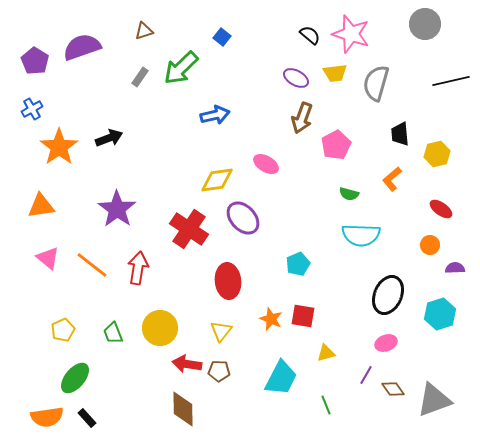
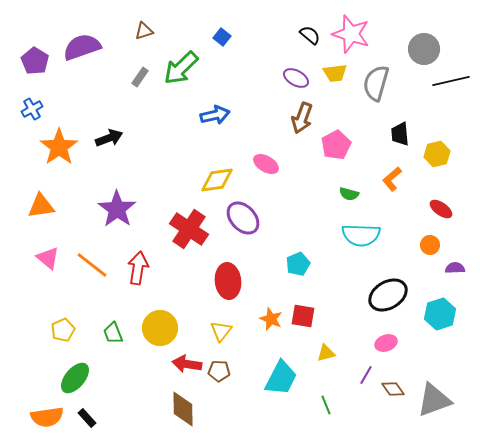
gray circle at (425, 24): moved 1 px left, 25 px down
black ellipse at (388, 295): rotated 36 degrees clockwise
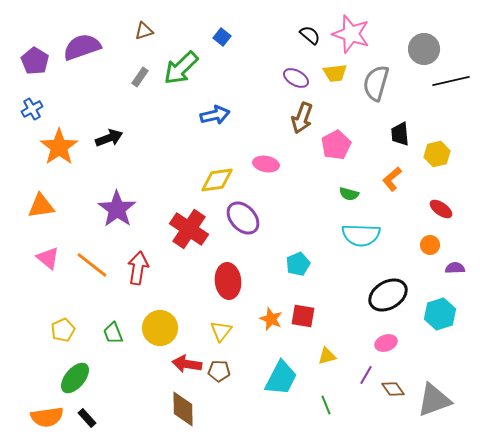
pink ellipse at (266, 164): rotated 20 degrees counterclockwise
yellow triangle at (326, 353): moved 1 px right, 3 px down
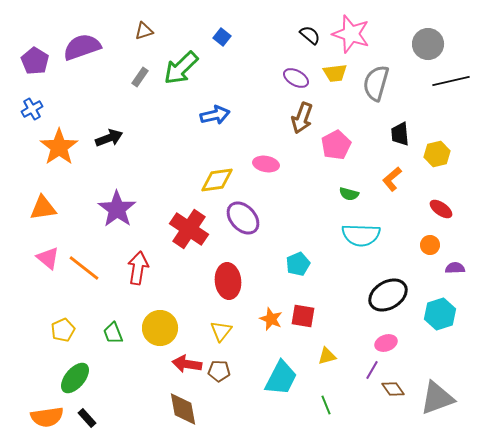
gray circle at (424, 49): moved 4 px right, 5 px up
orange triangle at (41, 206): moved 2 px right, 2 px down
orange line at (92, 265): moved 8 px left, 3 px down
purple line at (366, 375): moved 6 px right, 5 px up
gray triangle at (434, 400): moved 3 px right, 2 px up
brown diamond at (183, 409): rotated 9 degrees counterclockwise
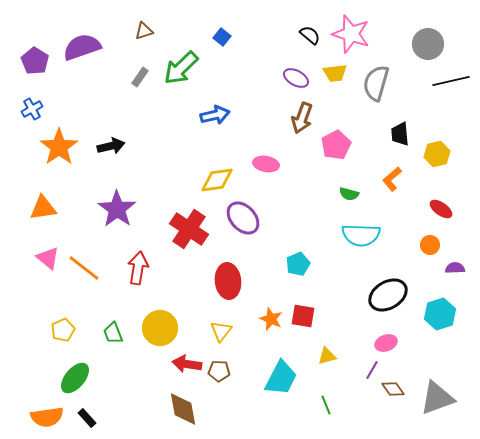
black arrow at (109, 138): moved 2 px right, 8 px down; rotated 8 degrees clockwise
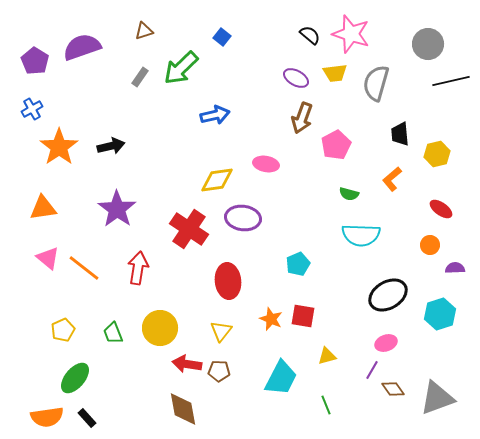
purple ellipse at (243, 218): rotated 40 degrees counterclockwise
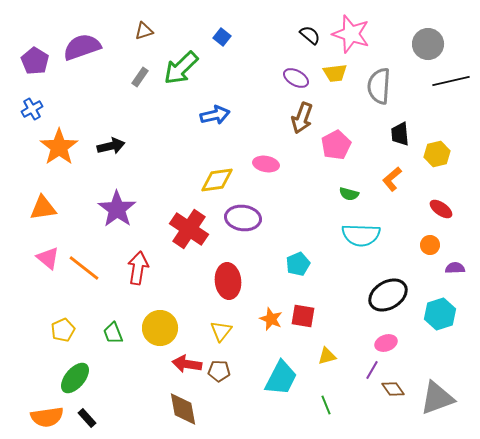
gray semicircle at (376, 83): moved 3 px right, 3 px down; rotated 12 degrees counterclockwise
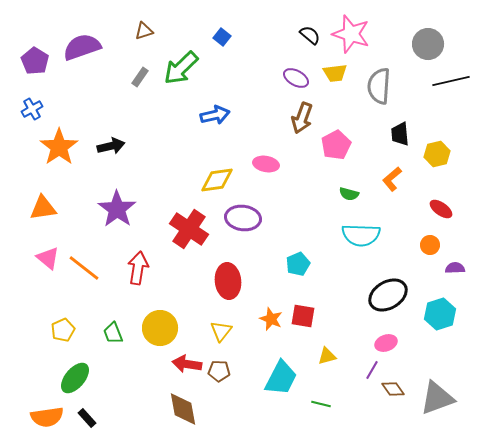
green line at (326, 405): moved 5 px left, 1 px up; rotated 54 degrees counterclockwise
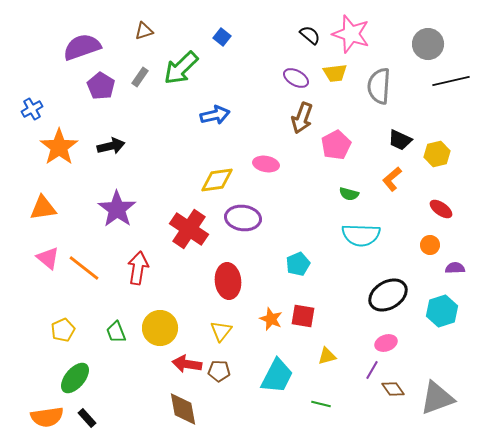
purple pentagon at (35, 61): moved 66 px right, 25 px down
black trapezoid at (400, 134): moved 6 px down; rotated 60 degrees counterclockwise
cyan hexagon at (440, 314): moved 2 px right, 3 px up
green trapezoid at (113, 333): moved 3 px right, 1 px up
cyan trapezoid at (281, 378): moved 4 px left, 2 px up
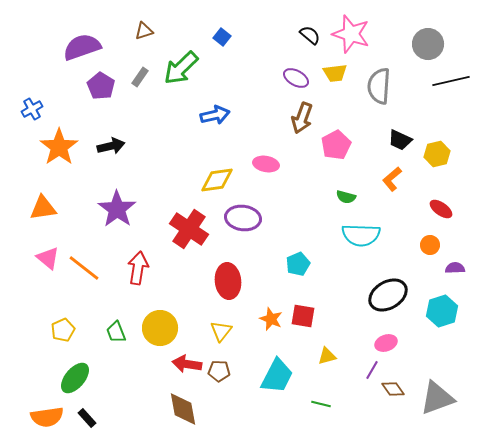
green semicircle at (349, 194): moved 3 px left, 3 px down
